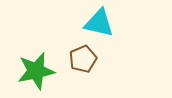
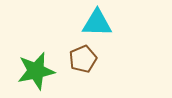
cyan triangle: moved 2 px left; rotated 12 degrees counterclockwise
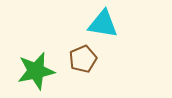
cyan triangle: moved 6 px right, 1 px down; rotated 8 degrees clockwise
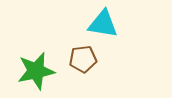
brown pentagon: rotated 16 degrees clockwise
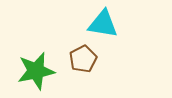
brown pentagon: rotated 20 degrees counterclockwise
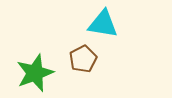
green star: moved 1 px left, 2 px down; rotated 9 degrees counterclockwise
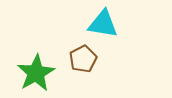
green star: moved 1 px right; rotated 9 degrees counterclockwise
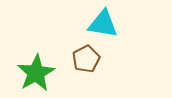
brown pentagon: moved 3 px right
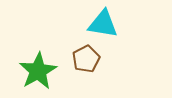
green star: moved 2 px right, 2 px up
